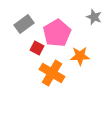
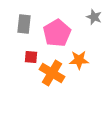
gray rectangle: rotated 48 degrees counterclockwise
red square: moved 6 px left, 9 px down; rotated 24 degrees counterclockwise
orange star: moved 1 px left, 4 px down
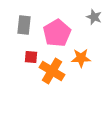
gray rectangle: moved 1 px down
orange star: moved 2 px right, 2 px up
orange cross: moved 2 px up
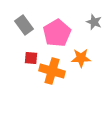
gray star: moved 5 px down
gray rectangle: rotated 42 degrees counterclockwise
red square: moved 1 px down
orange cross: rotated 15 degrees counterclockwise
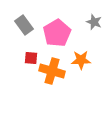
orange star: moved 2 px down
